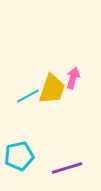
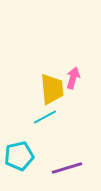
yellow trapezoid: rotated 24 degrees counterclockwise
cyan line: moved 17 px right, 21 px down
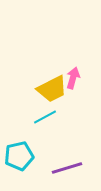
yellow trapezoid: rotated 68 degrees clockwise
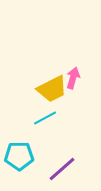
cyan line: moved 1 px down
cyan pentagon: rotated 12 degrees clockwise
purple line: moved 5 px left, 1 px down; rotated 24 degrees counterclockwise
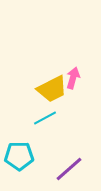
purple line: moved 7 px right
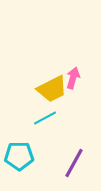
purple line: moved 5 px right, 6 px up; rotated 20 degrees counterclockwise
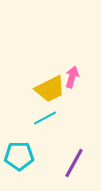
pink arrow: moved 1 px left, 1 px up
yellow trapezoid: moved 2 px left
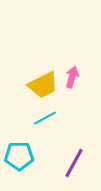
yellow trapezoid: moved 7 px left, 4 px up
